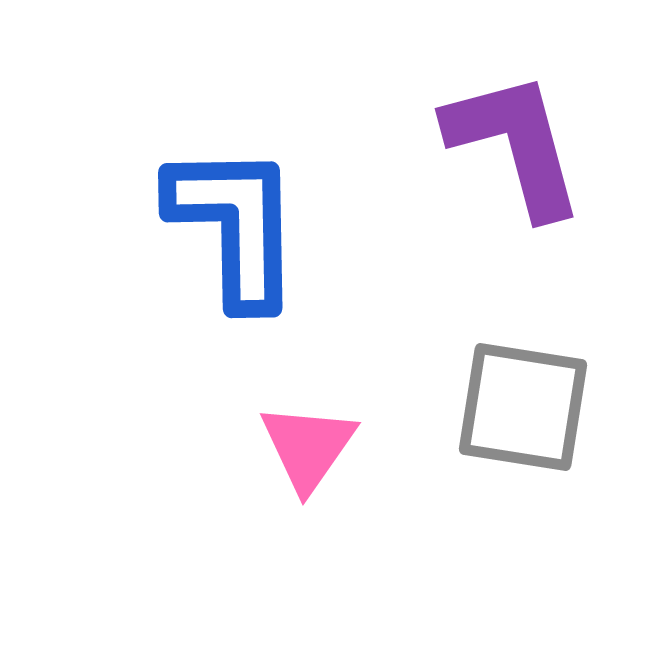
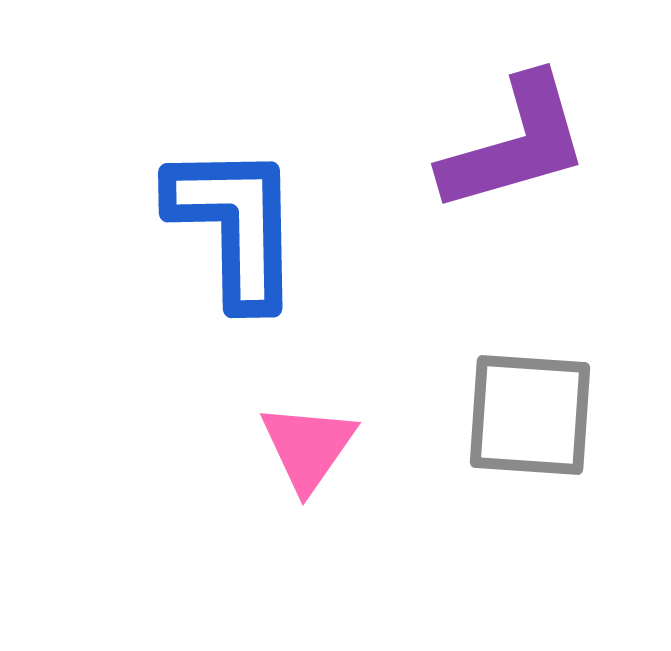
purple L-shape: rotated 89 degrees clockwise
gray square: moved 7 px right, 8 px down; rotated 5 degrees counterclockwise
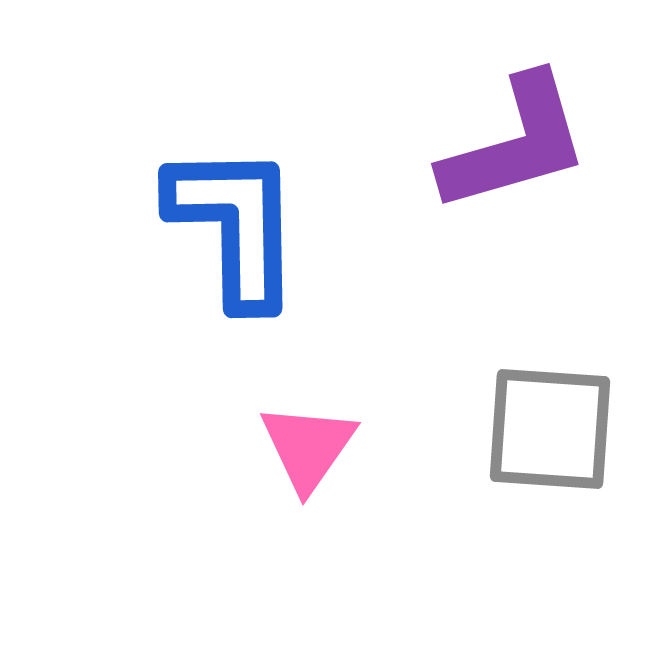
gray square: moved 20 px right, 14 px down
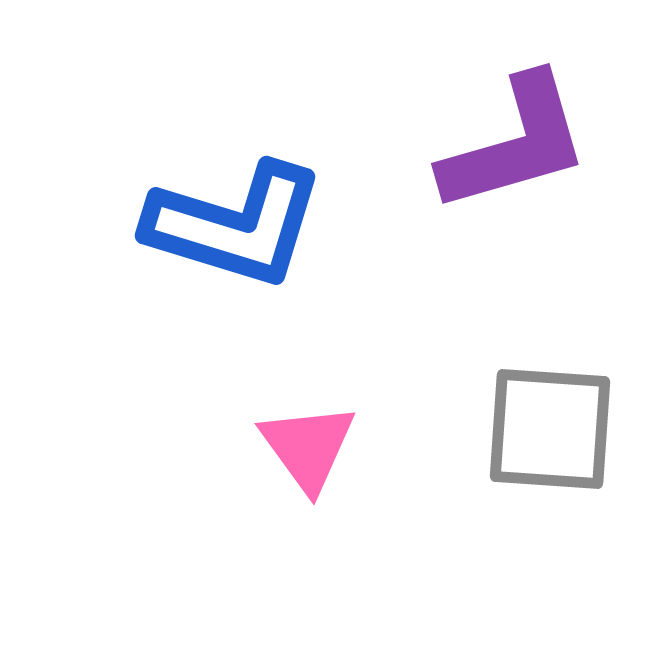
blue L-shape: rotated 108 degrees clockwise
pink triangle: rotated 11 degrees counterclockwise
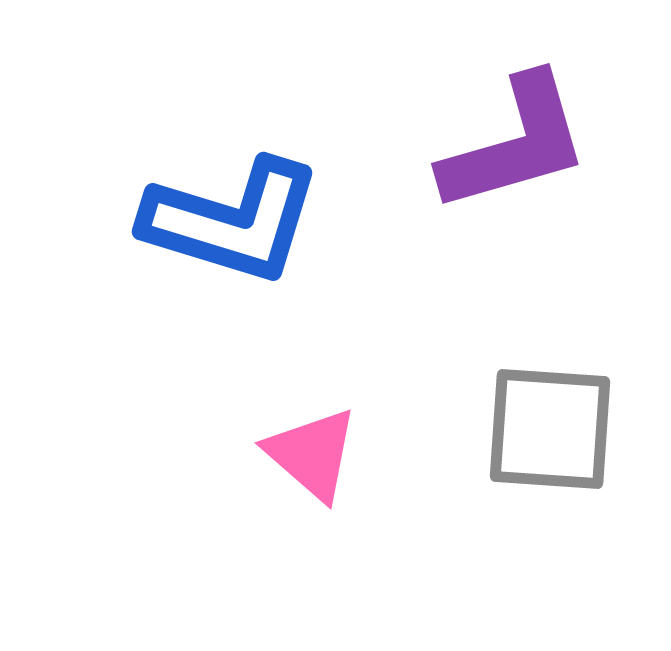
blue L-shape: moved 3 px left, 4 px up
pink triangle: moved 4 px right, 7 px down; rotated 13 degrees counterclockwise
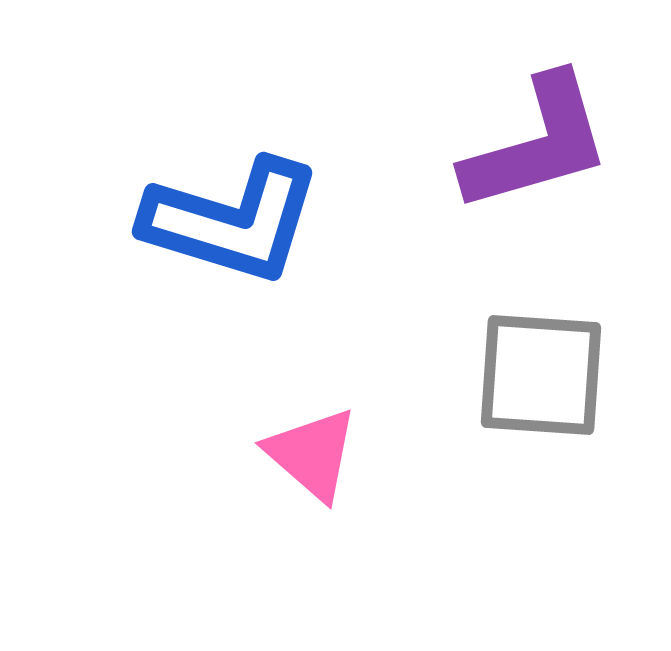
purple L-shape: moved 22 px right
gray square: moved 9 px left, 54 px up
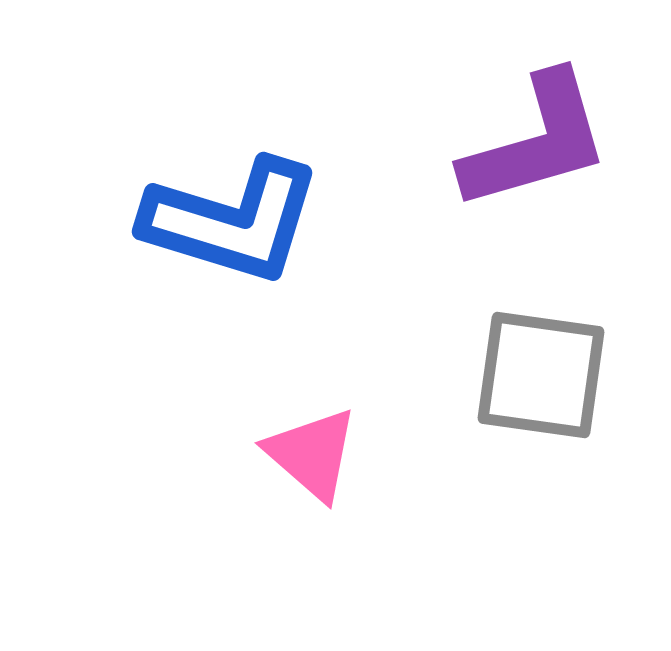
purple L-shape: moved 1 px left, 2 px up
gray square: rotated 4 degrees clockwise
